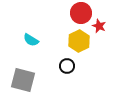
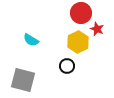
red star: moved 2 px left, 3 px down
yellow hexagon: moved 1 px left, 1 px down
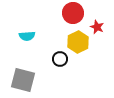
red circle: moved 8 px left
red star: moved 2 px up
cyan semicircle: moved 4 px left, 4 px up; rotated 35 degrees counterclockwise
black circle: moved 7 px left, 7 px up
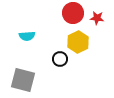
red star: moved 9 px up; rotated 16 degrees counterclockwise
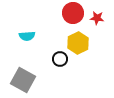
yellow hexagon: moved 1 px down
gray square: rotated 15 degrees clockwise
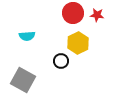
red star: moved 3 px up
black circle: moved 1 px right, 2 px down
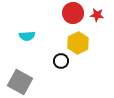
gray square: moved 3 px left, 2 px down
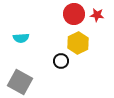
red circle: moved 1 px right, 1 px down
cyan semicircle: moved 6 px left, 2 px down
